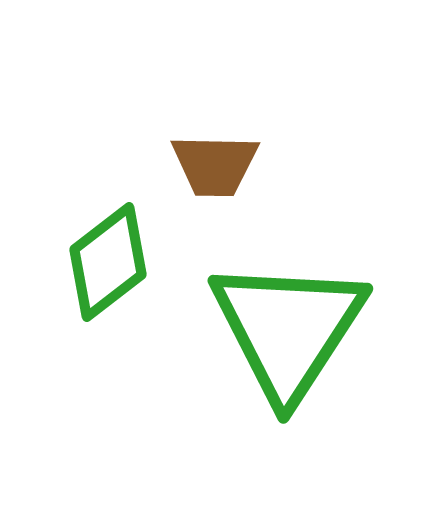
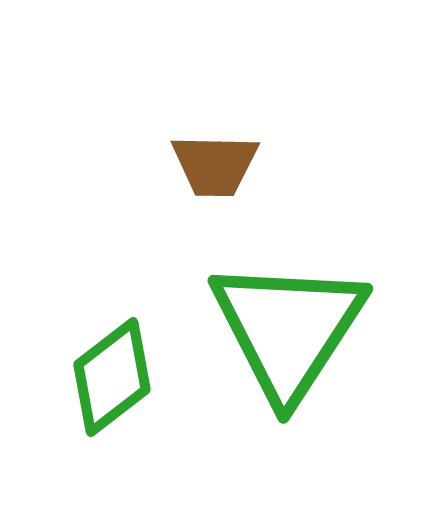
green diamond: moved 4 px right, 115 px down
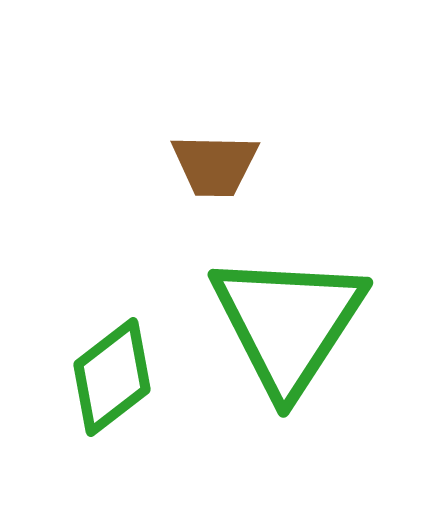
green triangle: moved 6 px up
